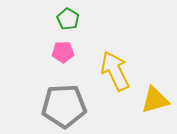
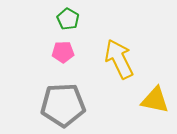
yellow arrow: moved 4 px right, 12 px up
yellow triangle: rotated 28 degrees clockwise
gray pentagon: moved 1 px left, 1 px up
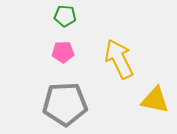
green pentagon: moved 3 px left, 3 px up; rotated 25 degrees counterclockwise
gray pentagon: moved 2 px right, 1 px up
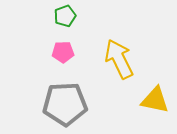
green pentagon: rotated 25 degrees counterclockwise
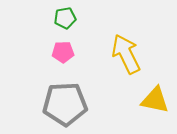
green pentagon: moved 2 px down; rotated 10 degrees clockwise
yellow arrow: moved 7 px right, 5 px up
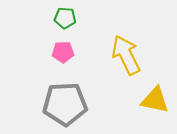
green pentagon: rotated 15 degrees clockwise
yellow arrow: moved 1 px down
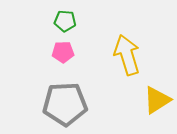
green pentagon: moved 3 px down
yellow arrow: moved 1 px right; rotated 9 degrees clockwise
yellow triangle: moved 2 px right; rotated 44 degrees counterclockwise
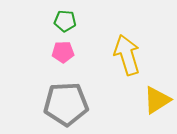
gray pentagon: moved 1 px right
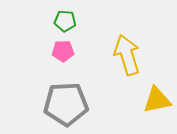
pink pentagon: moved 1 px up
yellow triangle: rotated 20 degrees clockwise
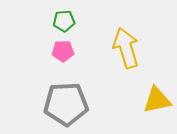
green pentagon: moved 1 px left; rotated 10 degrees counterclockwise
yellow arrow: moved 1 px left, 7 px up
